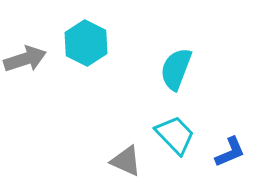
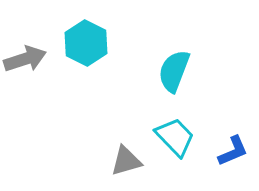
cyan semicircle: moved 2 px left, 2 px down
cyan trapezoid: moved 2 px down
blue L-shape: moved 3 px right, 1 px up
gray triangle: rotated 40 degrees counterclockwise
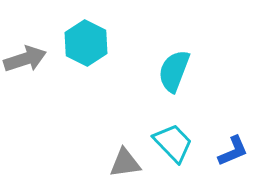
cyan trapezoid: moved 2 px left, 6 px down
gray triangle: moved 1 px left, 2 px down; rotated 8 degrees clockwise
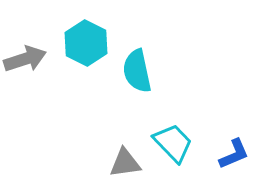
cyan semicircle: moved 37 px left; rotated 33 degrees counterclockwise
blue L-shape: moved 1 px right, 3 px down
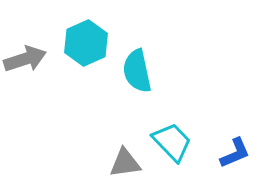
cyan hexagon: rotated 9 degrees clockwise
cyan trapezoid: moved 1 px left, 1 px up
blue L-shape: moved 1 px right, 1 px up
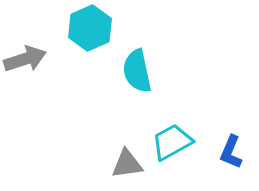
cyan hexagon: moved 4 px right, 15 px up
cyan trapezoid: rotated 75 degrees counterclockwise
blue L-shape: moved 4 px left, 1 px up; rotated 136 degrees clockwise
gray triangle: moved 2 px right, 1 px down
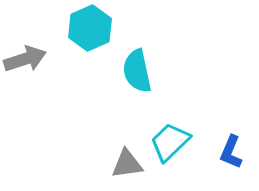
cyan trapezoid: moved 2 px left; rotated 15 degrees counterclockwise
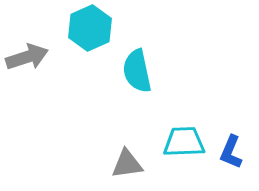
gray arrow: moved 2 px right, 2 px up
cyan trapezoid: moved 14 px right; rotated 42 degrees clockwise
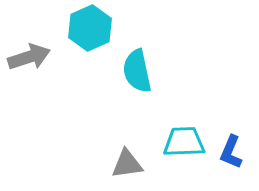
gray arrow: moved 2 px right
